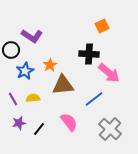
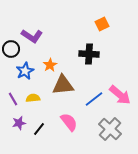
orange square: moved 2 px up
black circle: moved 1 px up
pink arrow: moved 11 px right, 22 px down
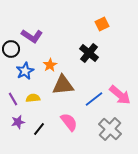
black cross: moved 1 px up; rotated 36 degrees clockwise
purple star: moved 1 px left, 1 px up
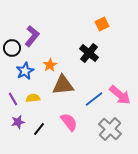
purple L-shape: rotated 85 degrees counterclockwise
black circle: moved 1 px right, 1 px up
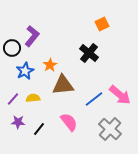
purple line: rotated 72 degrees clockwise
purple star: rotated 16 degrees clockwise
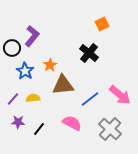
blue star: rotated 12 degrees counterclockwise
blue line: moved 4 px left
pink semicircle: moved 3 px right, 1 px down; rotated 24 degrees counterclockwise
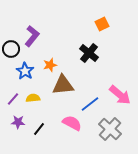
black circle: moved 1 px left, 1 px down
orange star: rotated 16 degrees clockwise
blue line: moved 5 px down
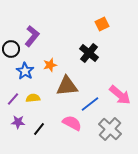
brown triangle: moved 4 px right, 1 px down
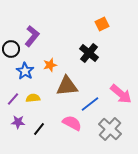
pink arrow: moved 1 px right, 1 px up
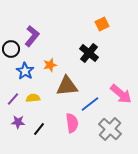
pink semicircle: rotated 54 degrees clockwise
